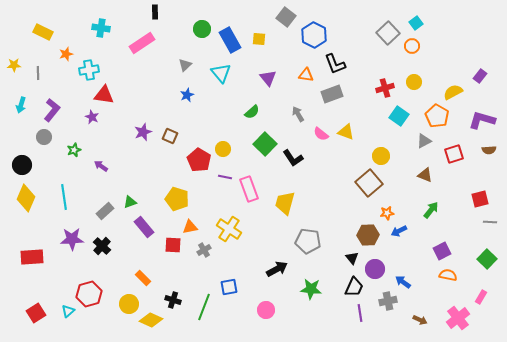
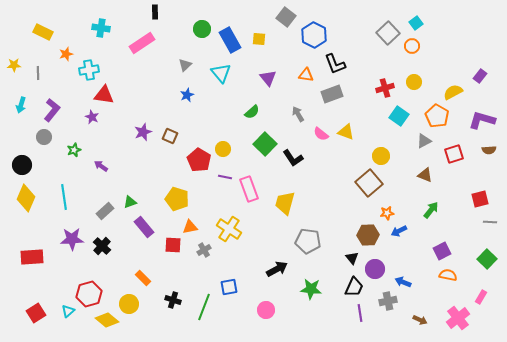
blue arrow at (403, 282): rotated 14 degrees counterclockwise
yellow diamond at (151, 320): moved 44 px left; rotated 15 degrees clockwise
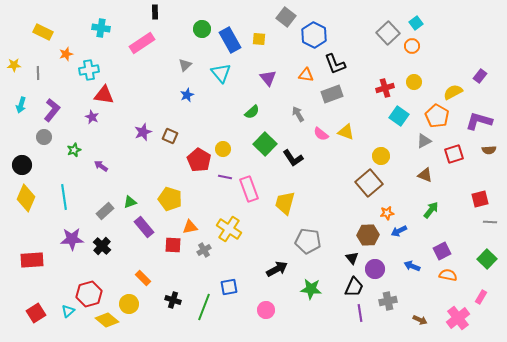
purple L-shape at (482, 120): moved 3 px left, 1 px down
yellow pentagon at (177, 199): moved 7 px left
red rectangle at (32, 257): moved 3 px down
blue arrow at (403, 282): moved 9 px right, 16 px up
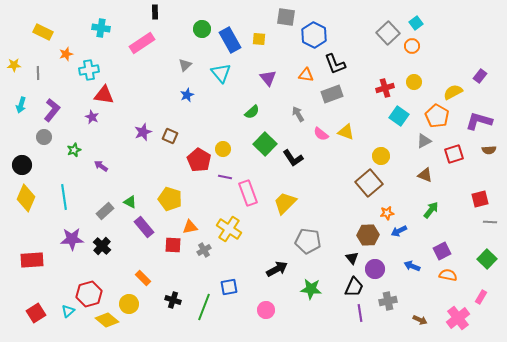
gray square at (286, 17): rotated 30 degrees counterclockwise
pink rectangle at (249, 189): moved 1 px left, 4 px down
green triangle at (130, 202): rotated 48 degrees clockwise
yellow trapezoid at (285, 203): rotated 30 degrees clockwise
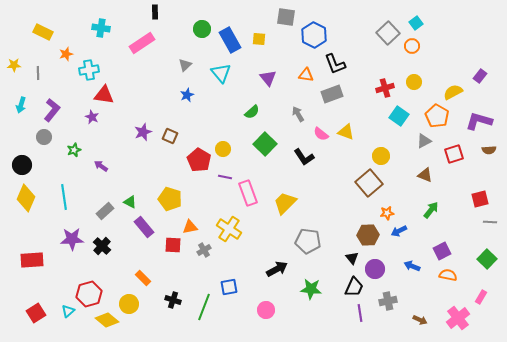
black L-shape at (293, 158): moved 11 px right, 1 px up
